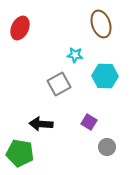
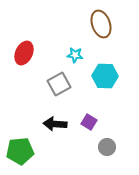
red ellipse: moved 4 px right, 25 px down
black arrow: moved 14 px right
green pentagon: moved 2 px up; rotated 16 degrees counterclockwise
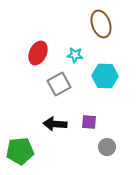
red ellipse: moved 14 px right
purple square: rotated 28 degrees counterclockwise
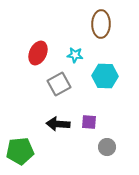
brown ellipse: rotated 20 degrees clockwise
black arrow: moved 3 px right
